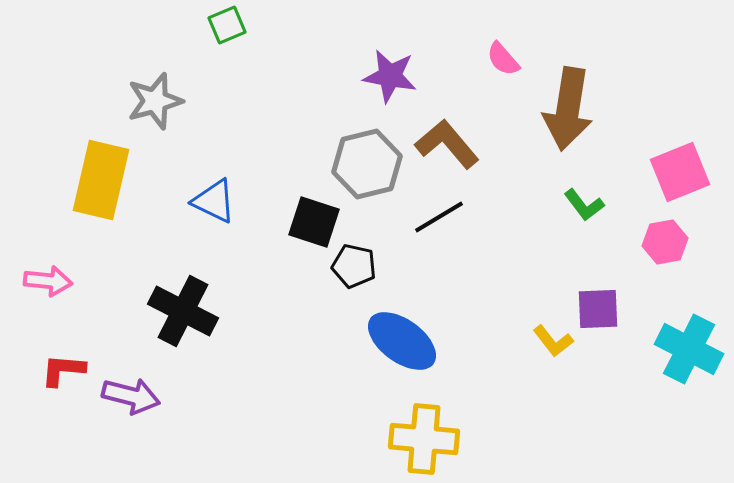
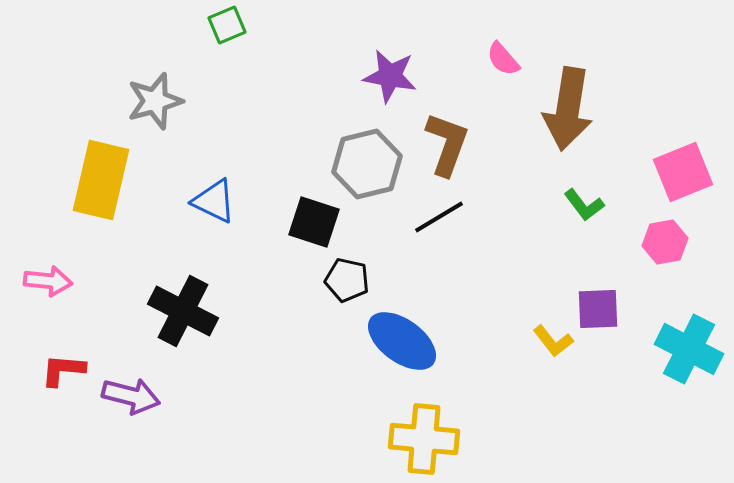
brown L-shape: rotated 60 degrees clockwise
pink square: moved 3 px right
black pentagon: moved 7 px left, 14 px down
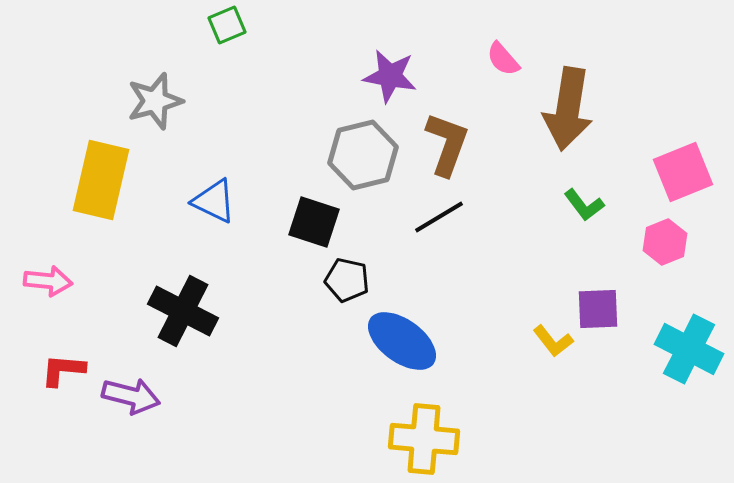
gray hexagon: moved 4 px left, 9 px up
pink hexagon: rotated 12 degrees counterclockwise
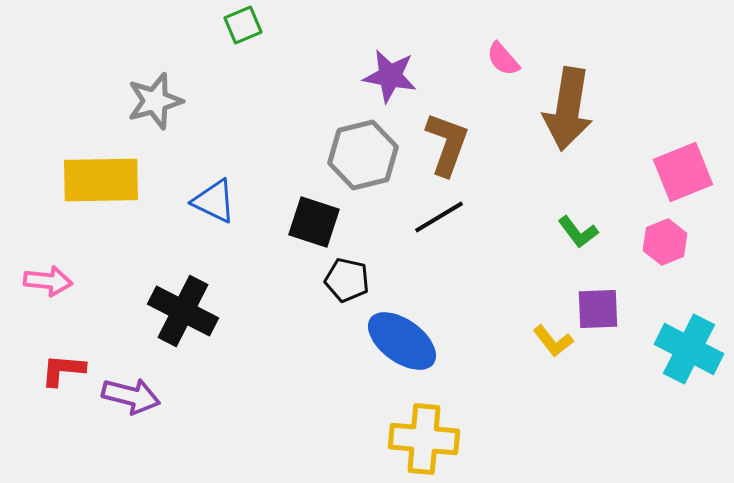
green square: moved 16 px right
yellow rectangle: rotated 76 degrees clockwise
green L-shape: moved 6 px left, 27 px down
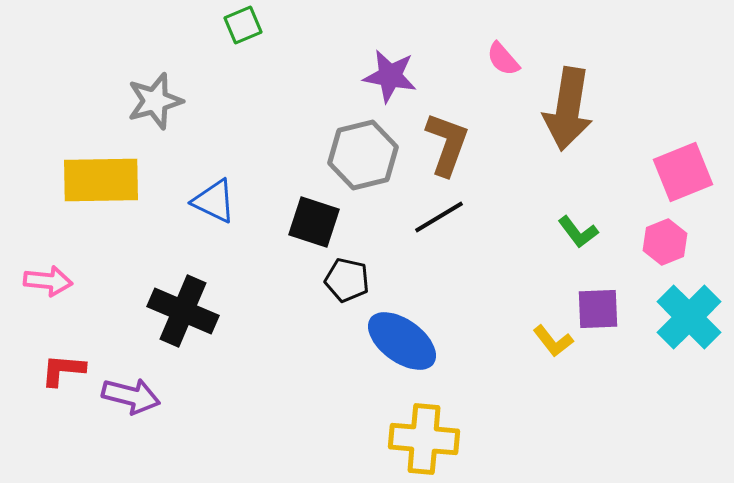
black cross: rotated 4 degrees counterclockwise
cyan cross: moved 32 px up; rotated 18 degrees clockwise
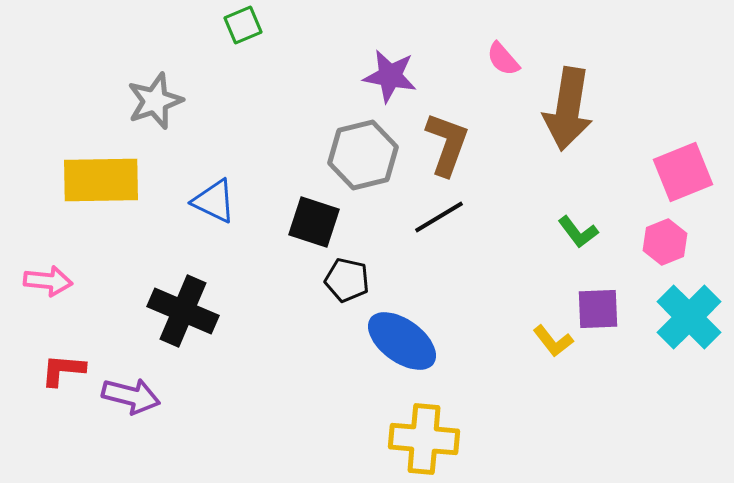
gray star: rotated 4 degrees counterclockwise
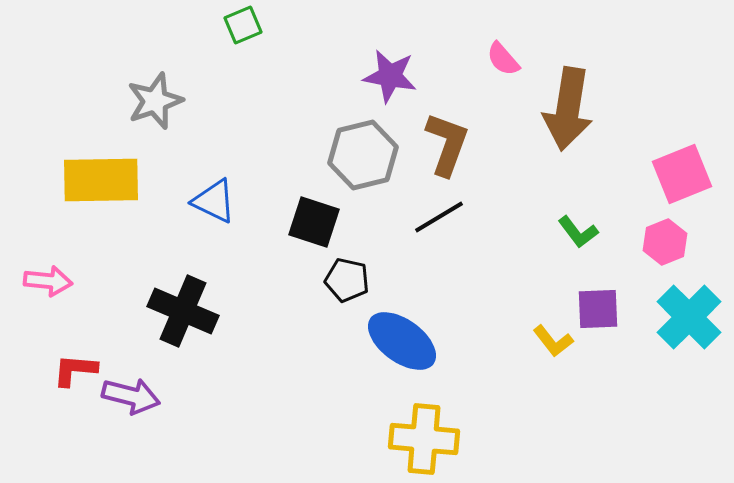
pink square: moved 1 px left, 2 px down
red L-shape: moved 12 px right
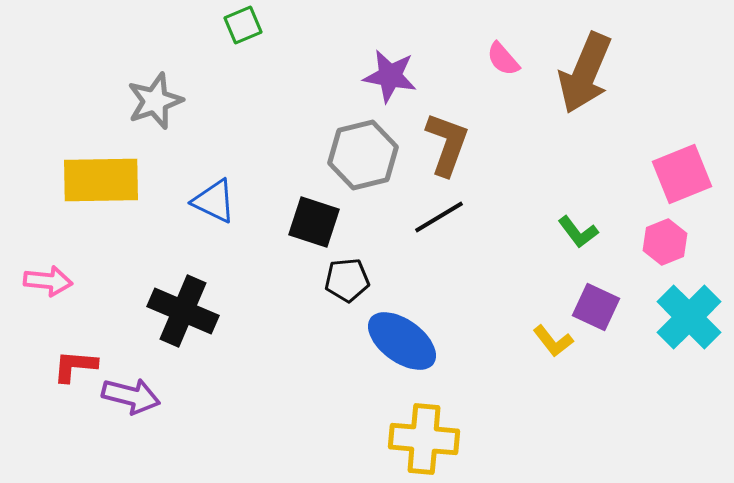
brown arrow: moved 17 px right, 36 px up; rotated 14 degrees clockwise
black pentagon: rotated 18 degrees counterclockwise
purple square: moved 2 px left, 2 px up; rotated 27 degrees clockwise
red L-shape: moved 4 px up
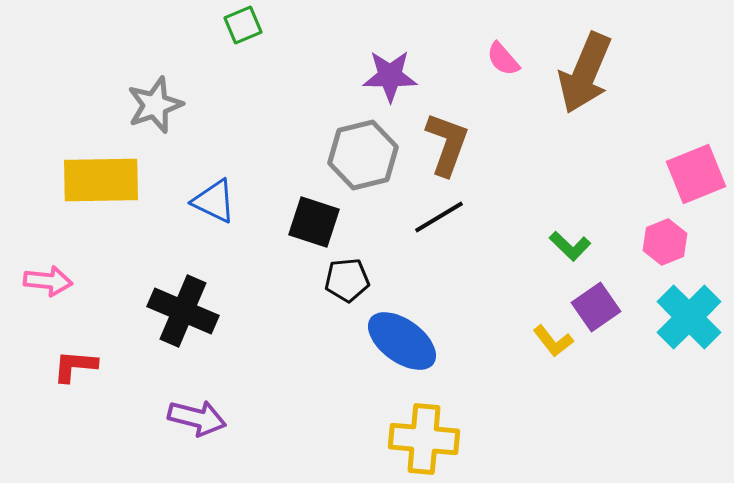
purple star: rotated 10 degrees counterclockwise
gray star: moved 4 px down
pink square: moved 14 px right
green L-shape: moved 8 px left, 14 px down; rotated 9 degrees counterclockwise
purple square: rotated 30 degrees clockwise
purple arrow: moved 66 px right, 22 px down
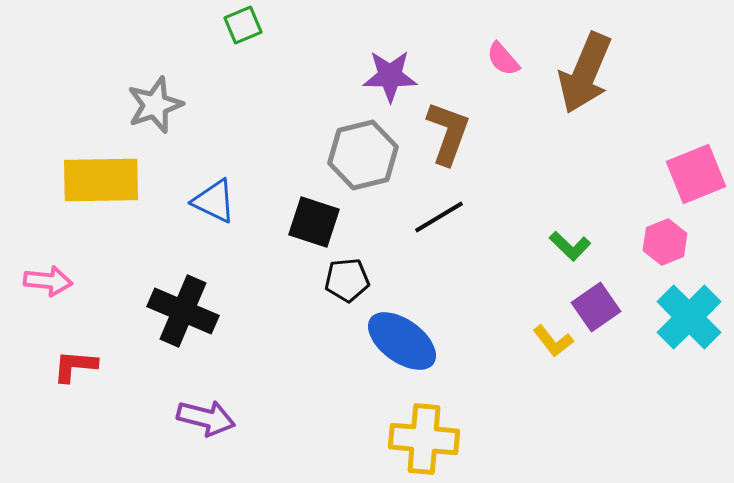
brown L-shape: moved 1 px right, 11 px up
purple arrow: moved 9 px right
